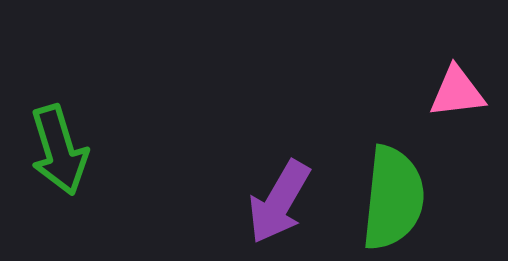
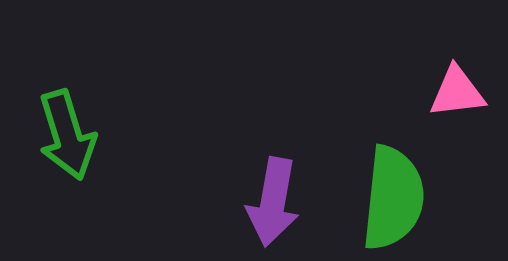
green arrow: moved 8 px right, 15 px up
purple arrow: moved 6 px left; rotated 20 degrees counterclockwise
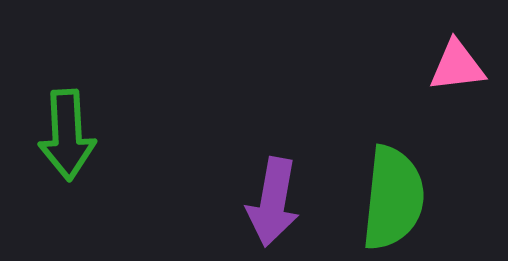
pink triangle: moved 26 px up
green arrow: rotated 14 degrees clockwise
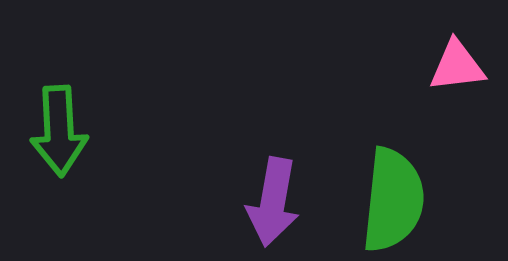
green arrow: moved 8 px left, 4 px up
green semicircle: moved 2 px down
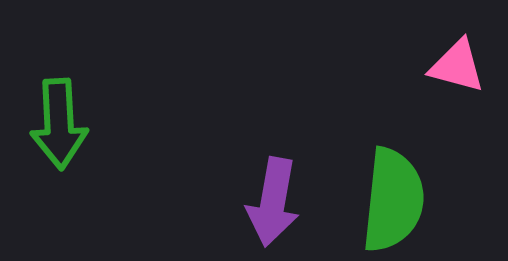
pink triangle: rotated 22 degrees clockwise
green arrow: moved 7 px up
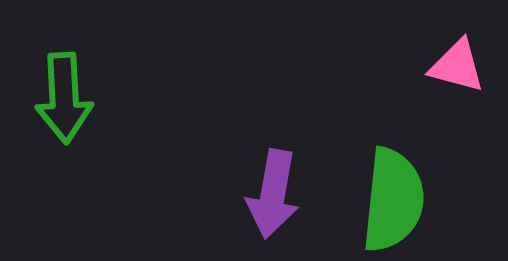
green arrow: moved 5 px right, 26 px up
purple arrow: moved 8 px up
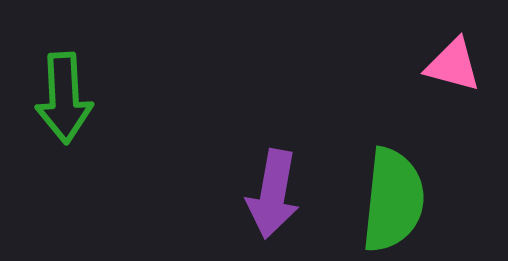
pink triangle: moved 4 px left, 1 px up
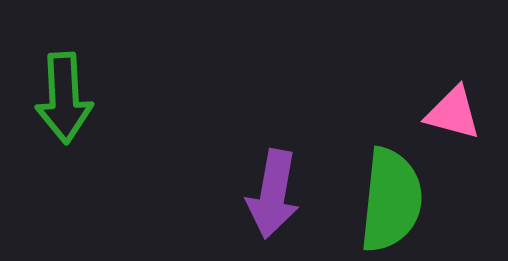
pink triangle: moved 48 px down
green semicircle: moved 2 px left
